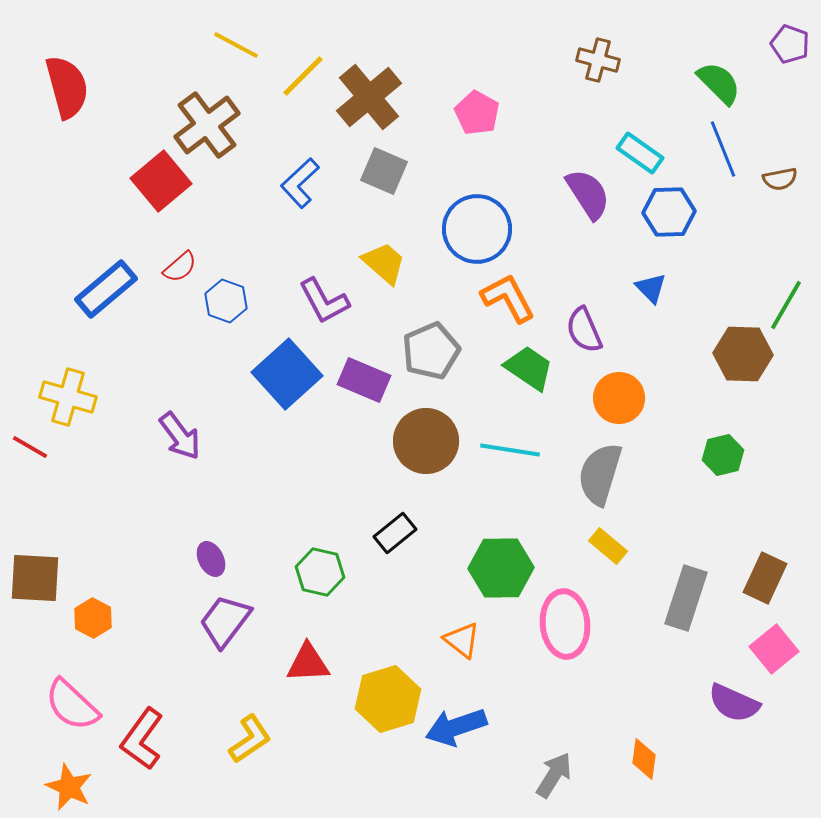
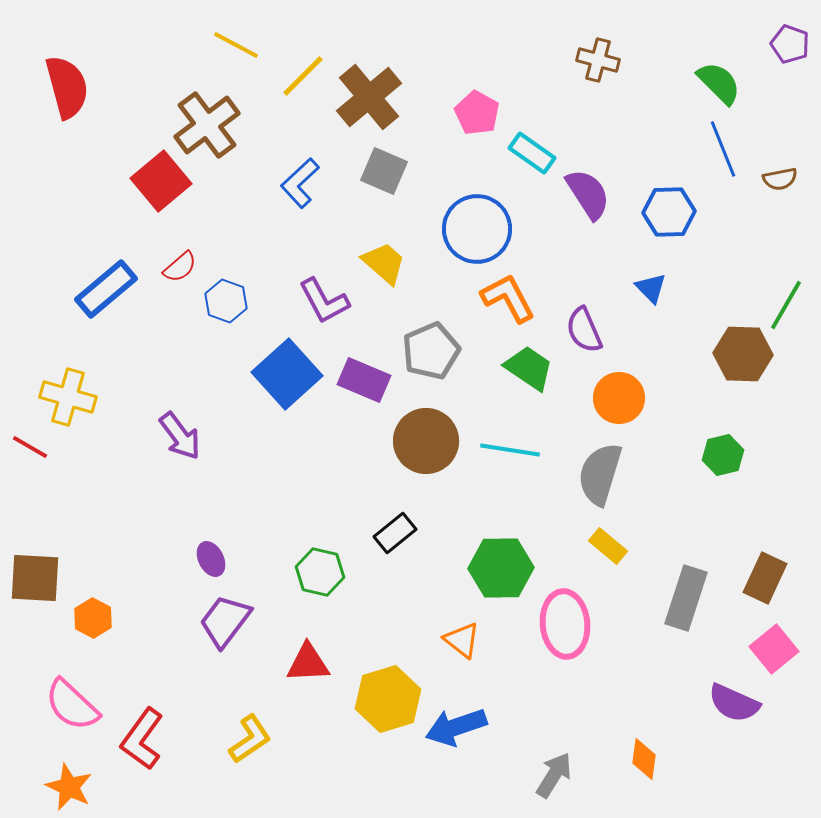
cyan rectangle at (640, 153): moved 108 px left
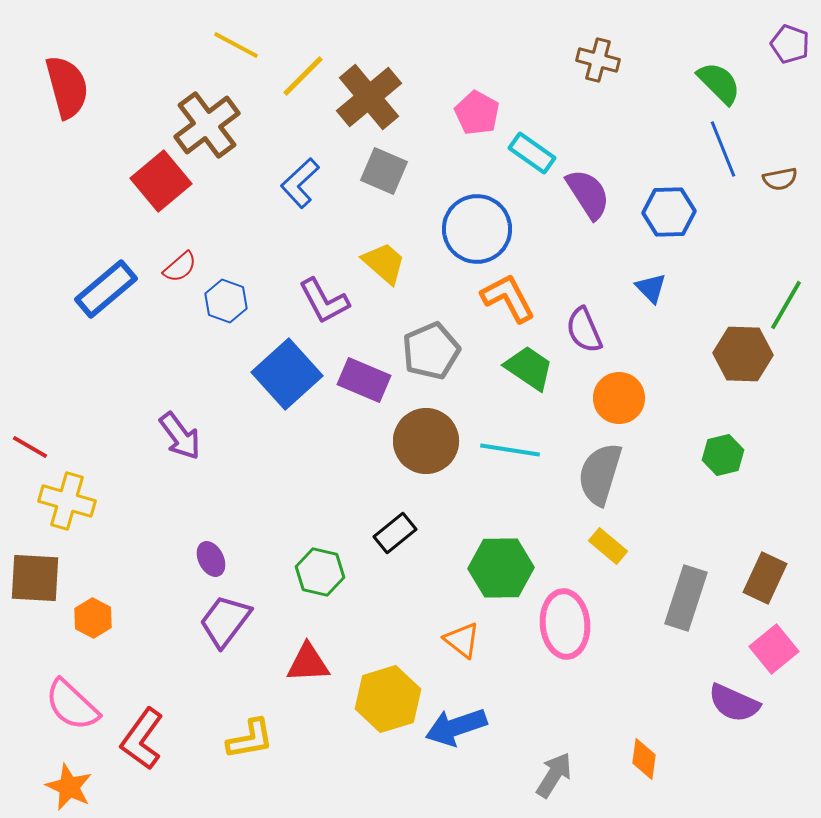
yellow cross at (68, 397): moved 1 px left, 104 px down
yellow L-shape at (250, 739): rotated 24 degrees clockwise
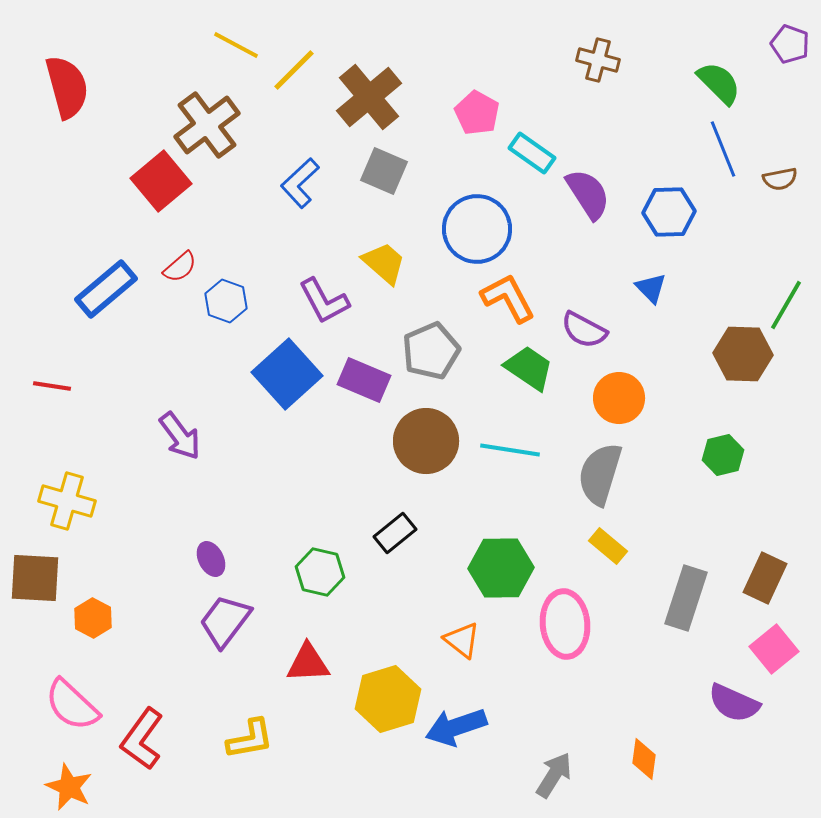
yellow line at (303, 76): moved 9 px left, 6 px up
purple semicircle at (584, 330): rotated 39 degrees counterclockwise
red line at (30, 447): moved 22 px right, 61 px up; rotated 21 degrees counterclockwise
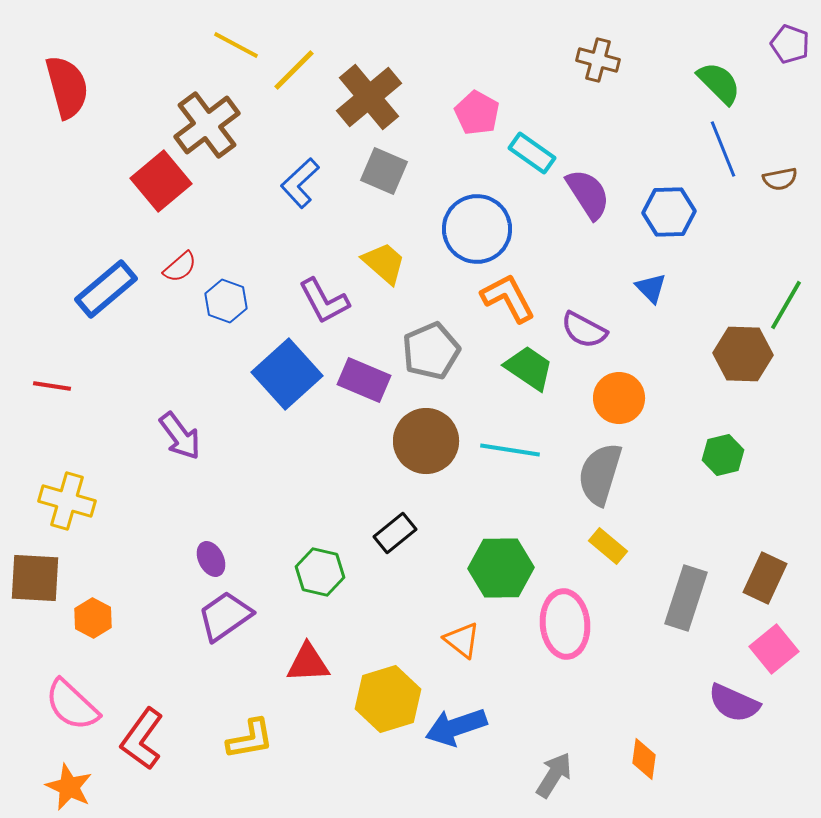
purple trapezoid at (225, 621): moved 5 px up; rotated 18 degrees clockwise
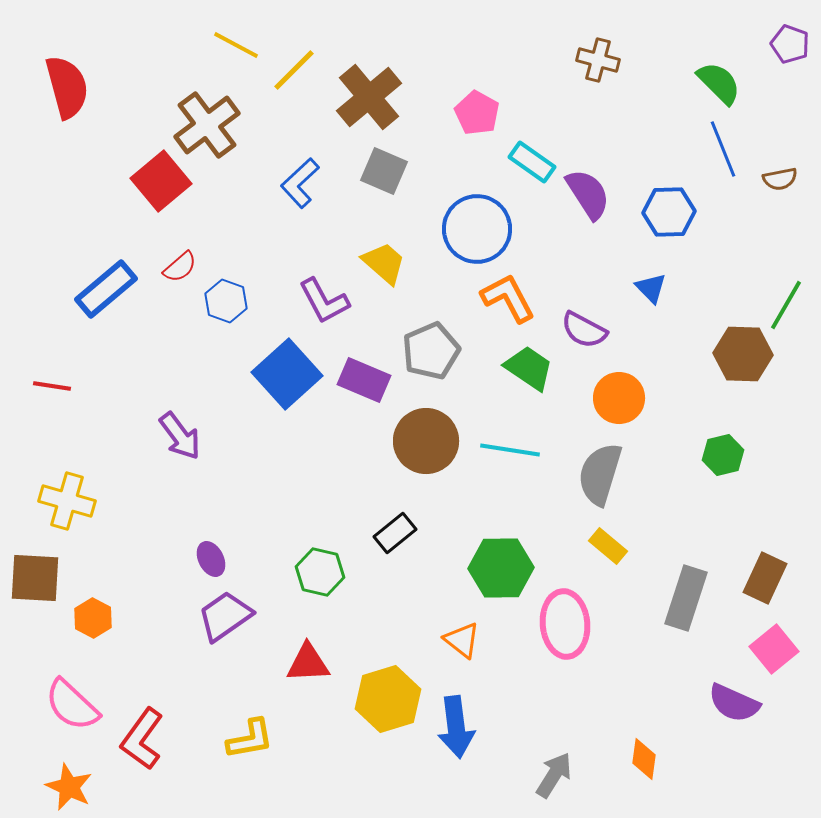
cyan rectangle at (532, 153): moved 9 px down
blue arrow at (456, 727): rotated 78 degrees counterclockwise
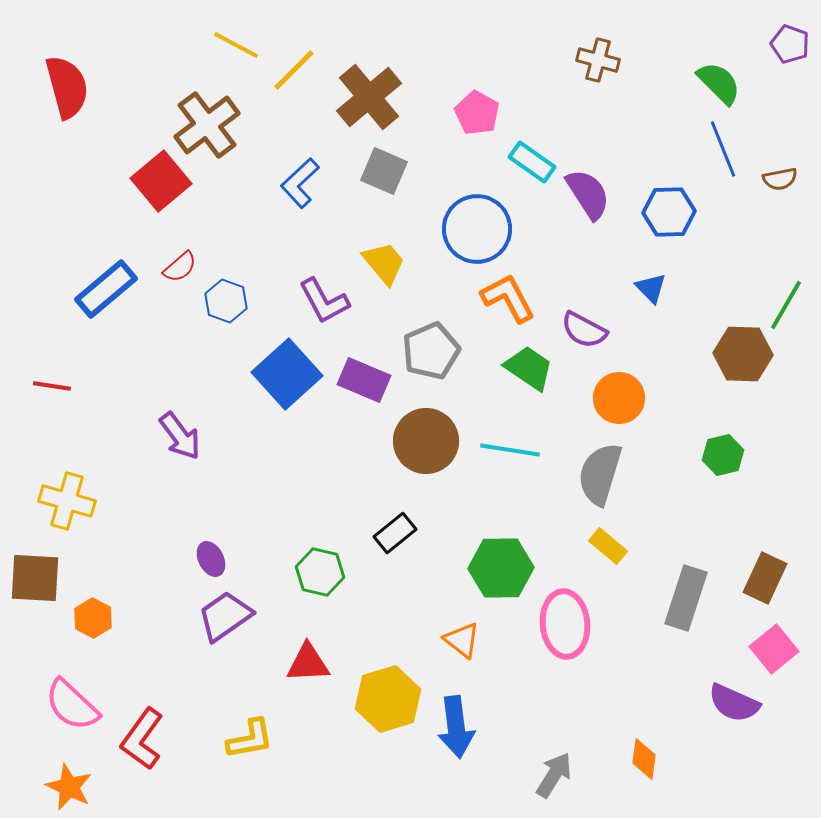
yellow trapezoid at (384, 263): rotated 9 degrees clockwise
